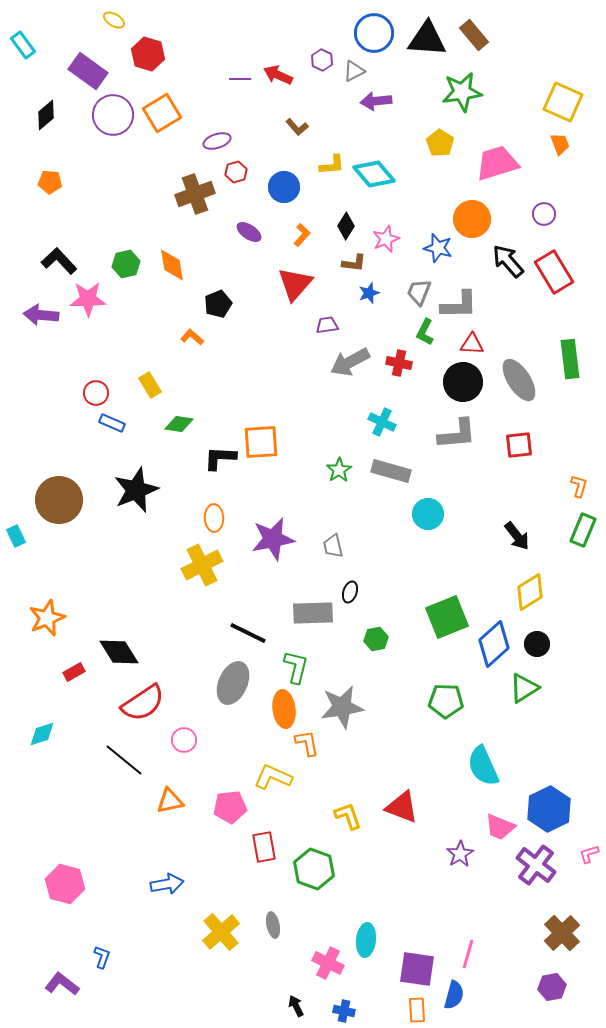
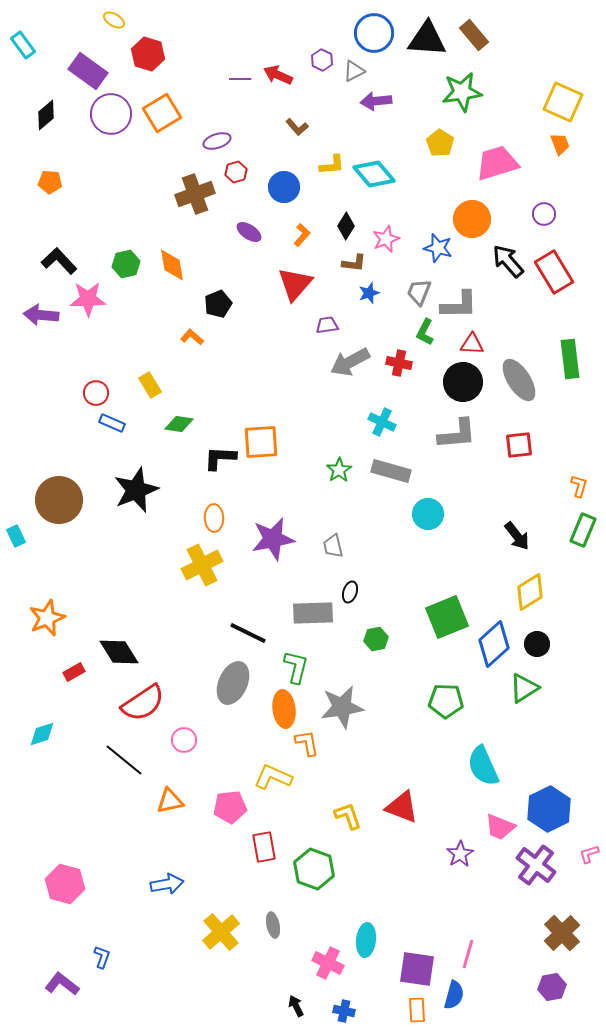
purple circle at (113, 115): moved 2 px left, 1 px up
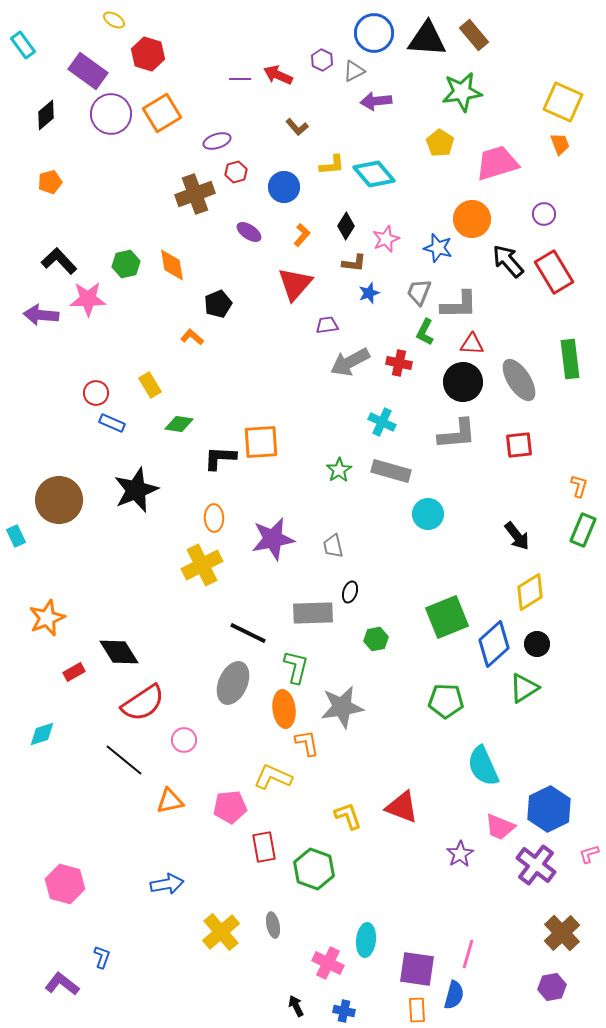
orange pentagon at (50, 182): rotated 20 degrees counterclockwise
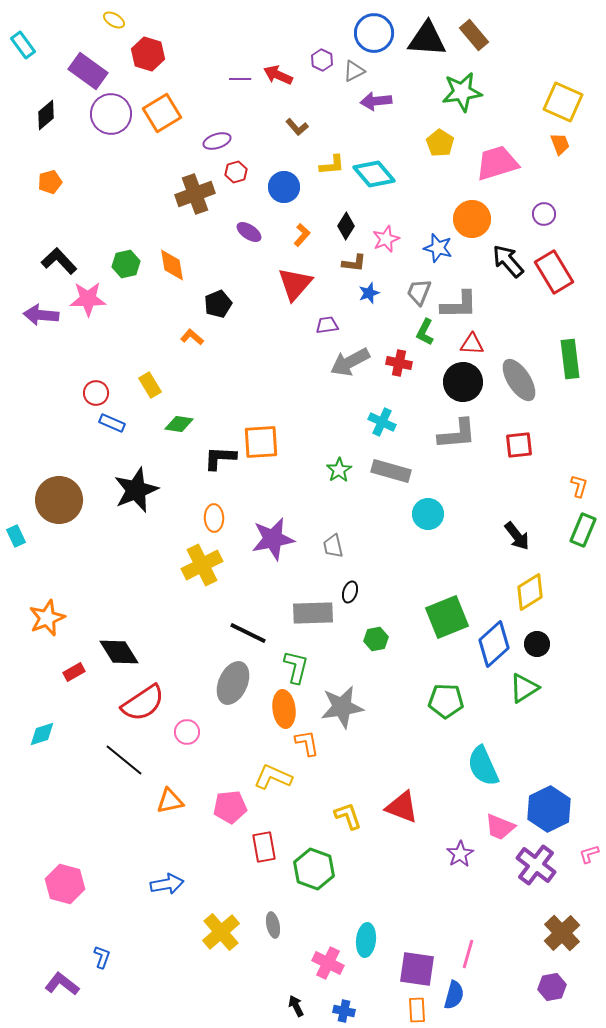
pink circle at (184, 740): moved 3 px right, 8 px up
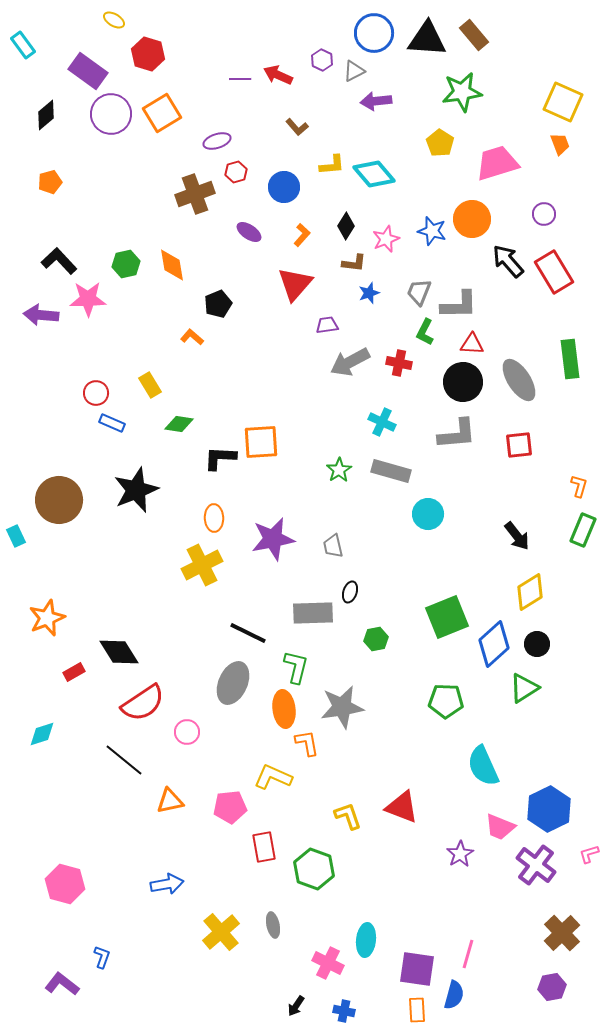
blue star at (438, 248): moved 6 px left, 17 px up
black arrow at (296, 1006): rotated 120 degrees counterclockwise
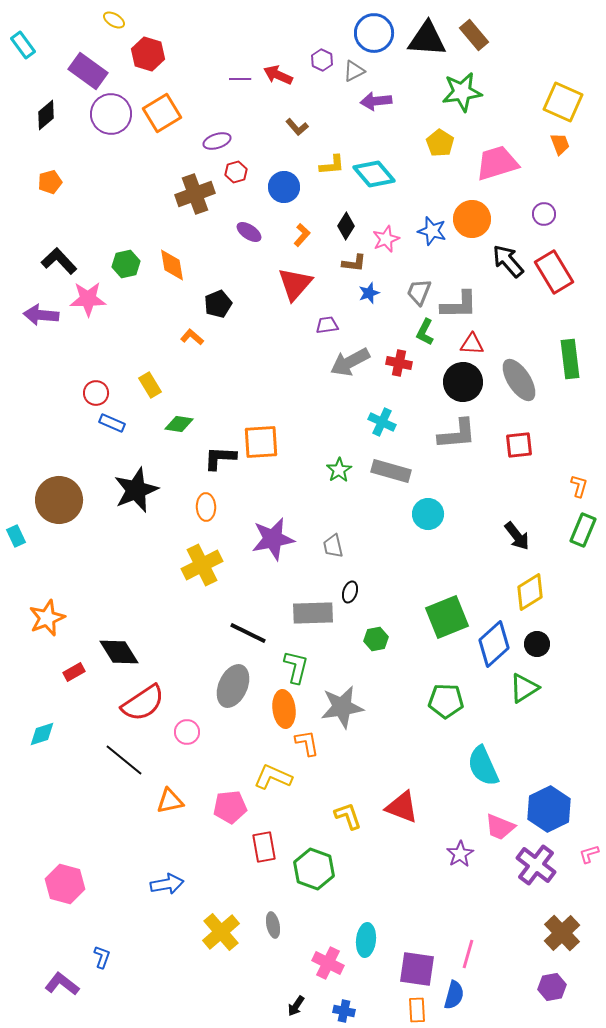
orange ellipse at (214, 518): moved 8 px left, 11 px up
gray ellipse at (233, 683): moved 3 px down
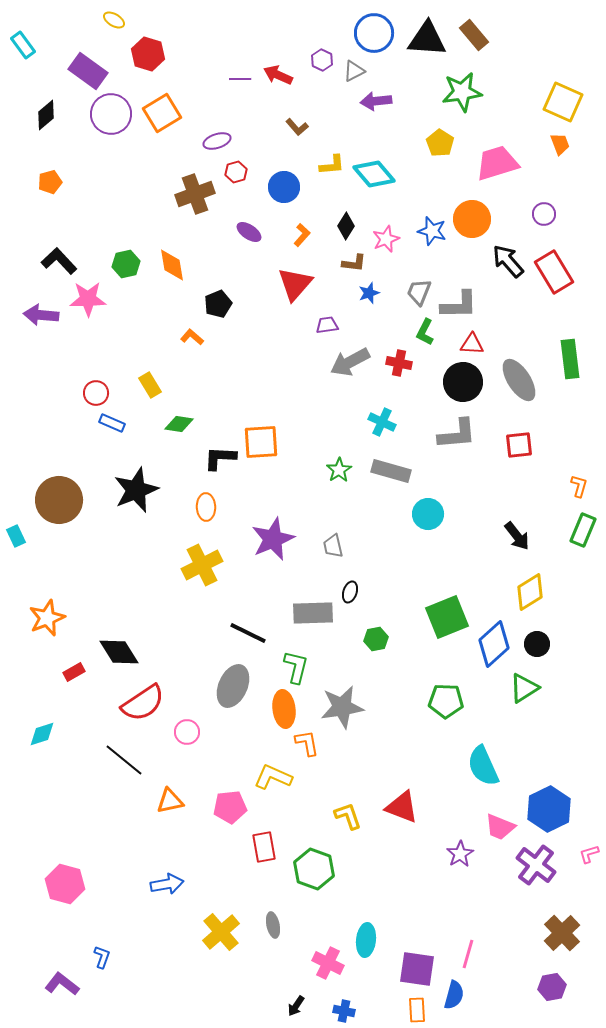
purple star at (273, 539): rotated 12 degrees counterclockwise
